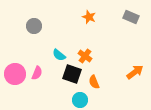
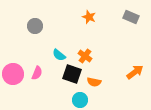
gray circle: moved 1 px right
pink circle: moved 2 px left
orange semicircle: rotated 56 degrees counterclockwise
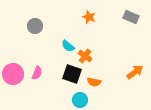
cyan semicircle: moved 9 px right, 9 px up
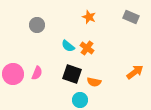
gray circle: moved 2 px right, 1 px up
orange cross: moved 2 px right, 8 px up
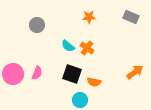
orange star: rotated 24 degrees counterclockwise
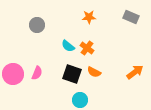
orange semicircle: moved 10 px up; rotated 16 degrees clockwise
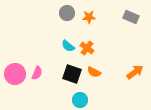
gray circle: moved 30 px right, 12 px up
pink circle: moved 2 px right
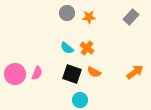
gray rectangle: rotated 70 degrees counterclockwise
cyan semicircle: moved 1 px left, 2 px down
